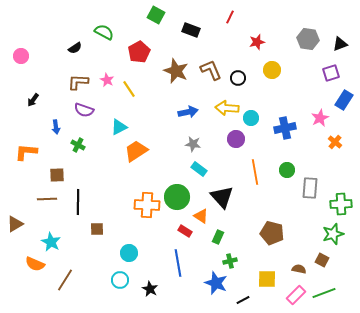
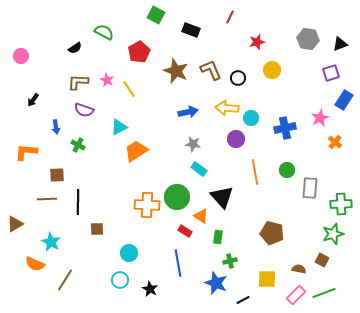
green rectangle at (218, 237): rotated 16 degrees counterclockwise
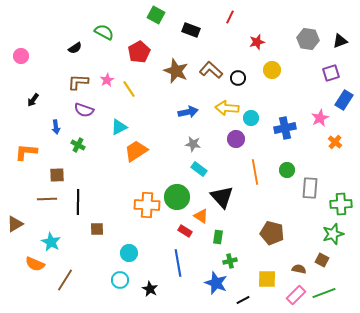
black triangle at (340, 44): moved 3 px up
brown L-shape at (211, 70): rotated 25 degrees counterclockwise
pink star at (107, 80): rotated 16 degrees clockwise
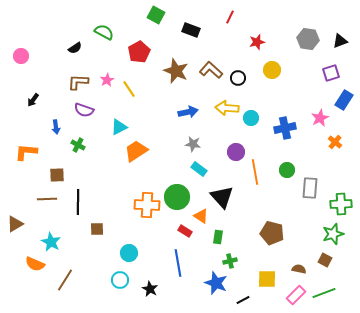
purple circle at (236, 139): moved 13 px down
brown square at (322, 260): moved 3 px right
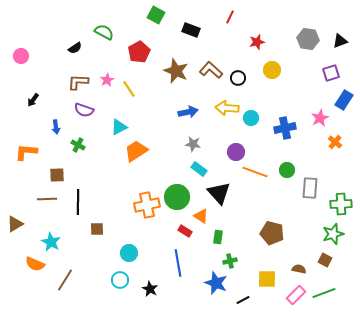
orange line at (255, 172): rotated 60 degrees counterclockwise
black triangle at (222, 197): moved 3 px left, 4 px up
orange cross at (147, 205): rotated 15 degrees counterclockwise
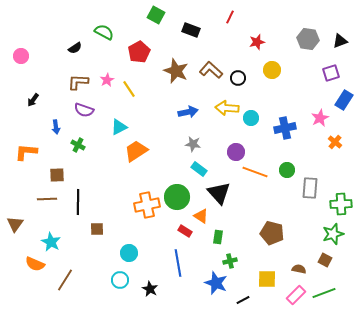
brown triangle at (15, 224): rotated 24 degrees counterclockwise
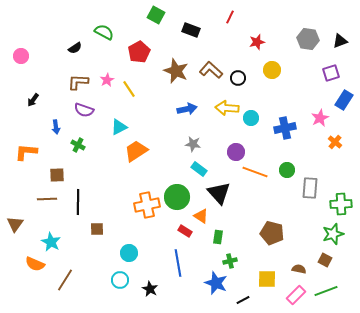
blue arrow at (188, 112): moved 1 px left, 3 px up
green line at (324, 293): moved 2 px right, 2 px up
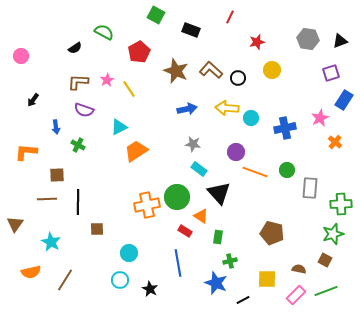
orange semicircle at (35, 264): moved 4 px left, 8 px down; rotated 36 degrees counterclockwise
